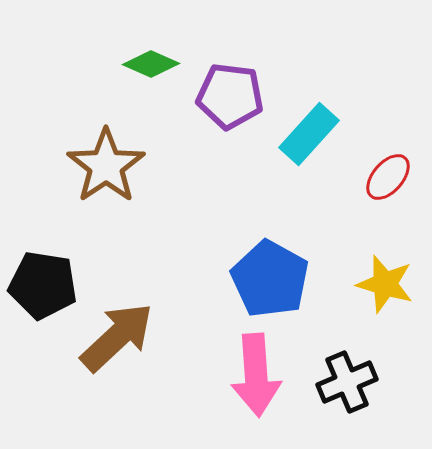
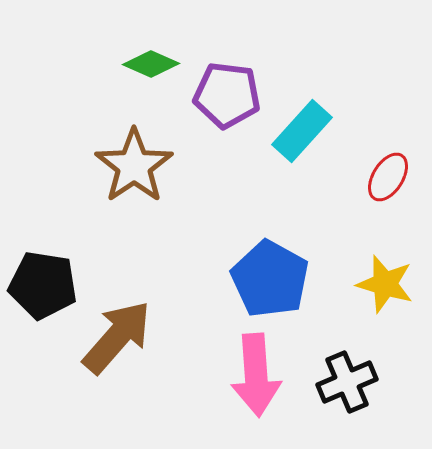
purple pentagon: moved 3 px left, 1 px up
cyan rectangle: moved 7 px left, 3 px up
brown star: moved 28 px right
red ellipse: rotated 9 degrees counterclockwise
brown arrow: rotated 6 degrees counterclockwise
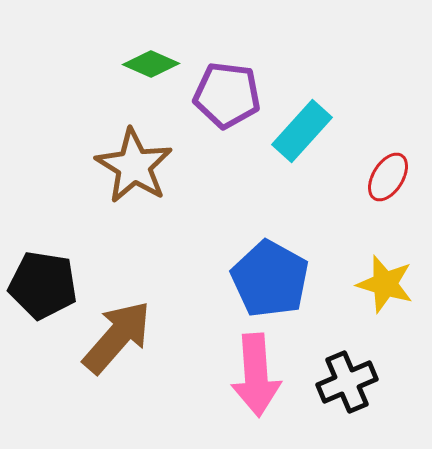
brown star: rotated 6 degrees counterclockwise
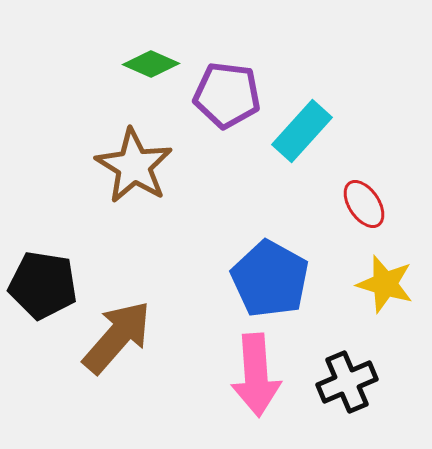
red ellipse: moved 24 px left, 27 px down; rotated 66 degrees counterclockwise
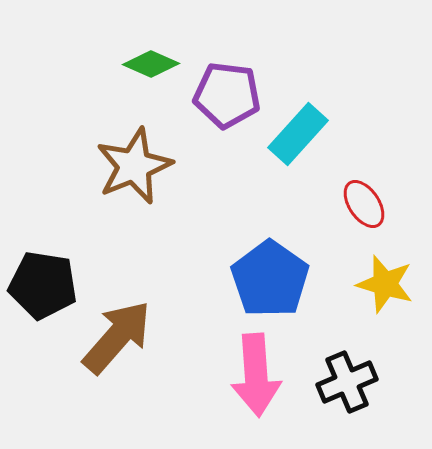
cyan rectangle: moved 4 px left, 3 px down
brown star: rotated 18 degrees clockwise
blue pentagon: rotated 6 degrees clockwise
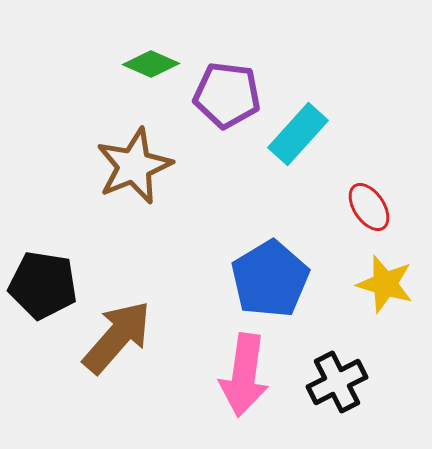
red ellipse: moved 5 px right, 3 px down
blue pentagon: rotated 6 degrees clockwise
pink arrow: moved 12 px left; rotated 12 degrees clockwise
black cross: moved 10 px left; rotated 4 degrees counterclockwise
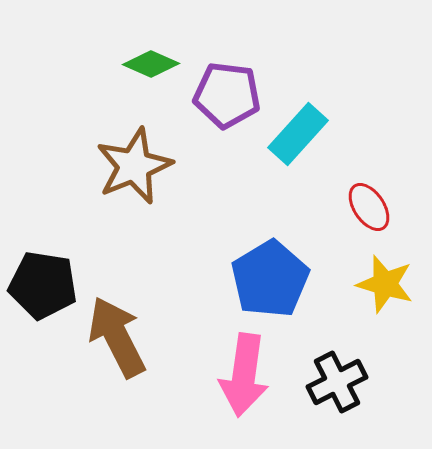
brown arrow: rotated 68 degrees counterclockwise
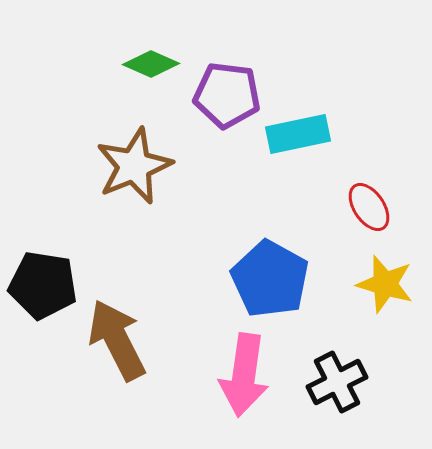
cyan rectangle: rotated 36 degrees clockwise
blue pentagon: rotated 12 degrees counterclockwise
brown arrow: moved 3 px down
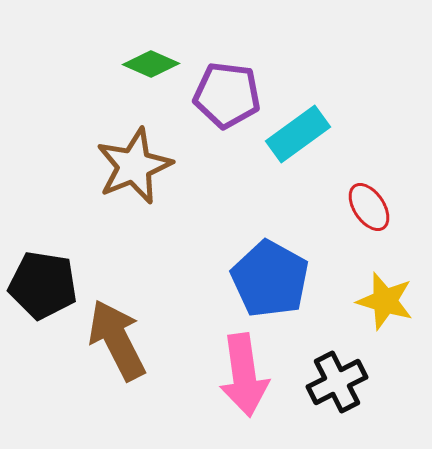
cyan rectangle: rotated 24 degrees counterclockwise
yellow star: moved 17 px down
pink arrow: rotated 16 degrees counterclockwise
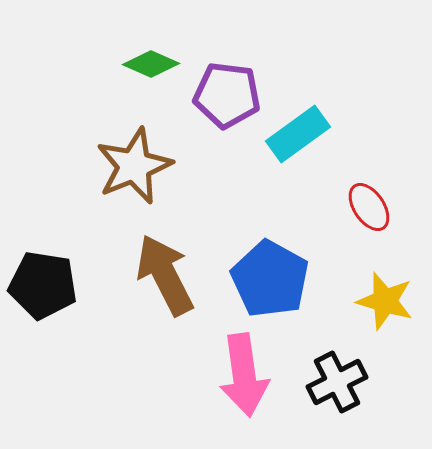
brown arrow: moved 48 px right, 65 px up
